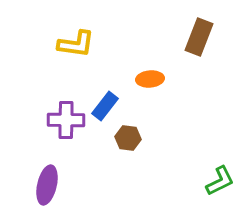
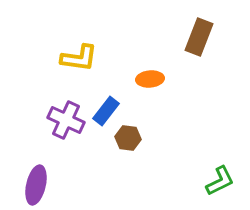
yellow L-shape: moved 3 px right, 14 px down
blue rectangle: moved 1 px right, 5 px down
purple cross: rotated 24 degrees clockwise
purple ellipse: moved 11 px left
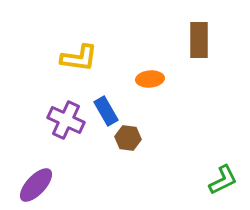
brown rectangle: moved 3 px down; rotated 21 degrees counterclockwise
blue rectangle: rotated 68 degrees counterclockwise
green L-shape: moved 3 px right, 1 px up
purple ellipse: rotated 30 degrees clockwise
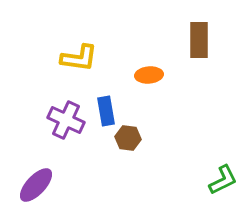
orange ellipse: moved 1 px left, 4 px up
blue rectangle: rotated 20 degrees clockwise
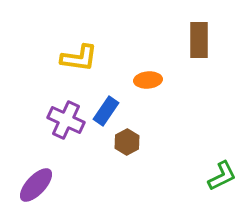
orange ellipse: moved 1 px left, 5 px down
blue rectangle: rotated 44 degrees clockwise
brown hexagon: moved 1 px left, 4 px down; rotated 25 degrees clockwise
green L-shape: moved 1 px left, 4 px up
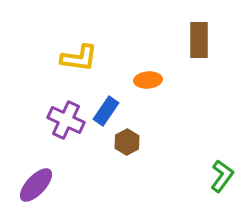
green L-shape: rotated 28 degrees counterclockwise
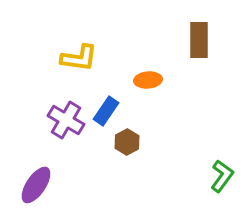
purple cross: rotated 6 degrees clockwise
purple ellipse: rotated 9 degrees counterclockwise
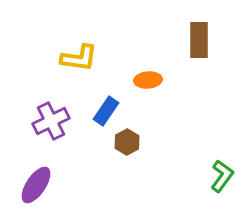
purple cross: moved 15 px left, 1 px down; rotated 33 degrees clockwise
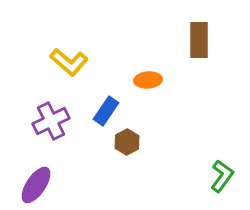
yellow L-shape: moved 10 px left, 4 px down; rotated 33 degrees clockwise
